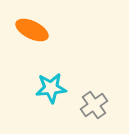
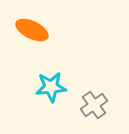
cyan star: moved 1 px up
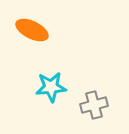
gray cross: rotated 20 degrees clockwise
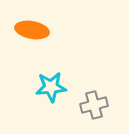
orange ellipse: rotated 16 degrees counterclockwise
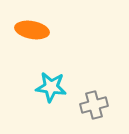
cyan star: rotated 12 degrees clockwise
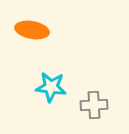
gray cross: rotated 12 degrees clockwise
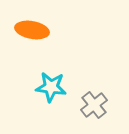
gray cross: rotated 36 degrees counterclockwise
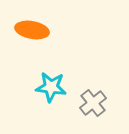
gray cross: moved 1 px left, 2 px up
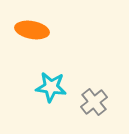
gray cross: moved 1 px right, 1 px up
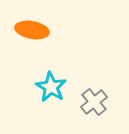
cyan star: rotated 24 degrees clockwise
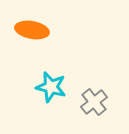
cyan star: rotated 16 degrees counterclockwise
